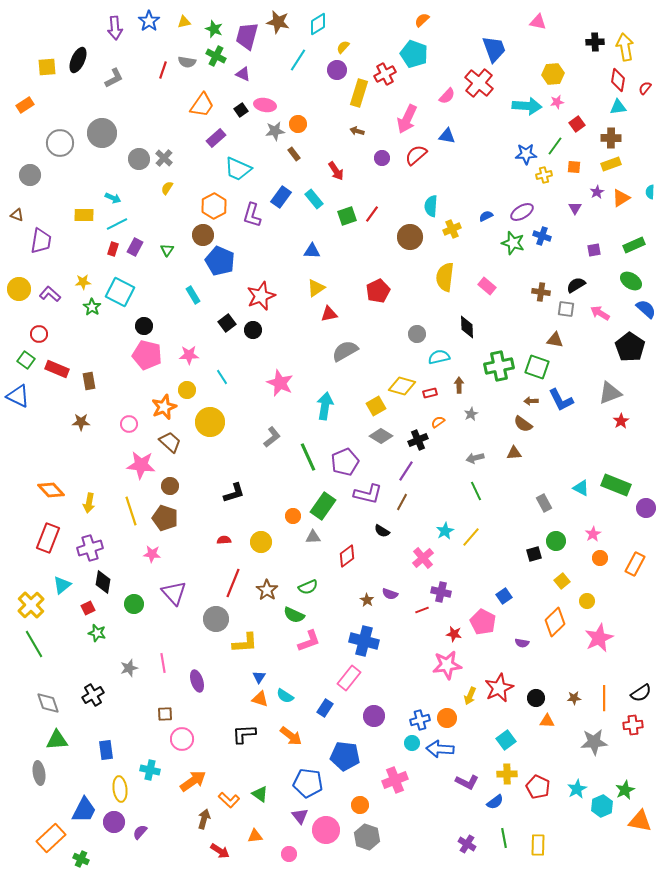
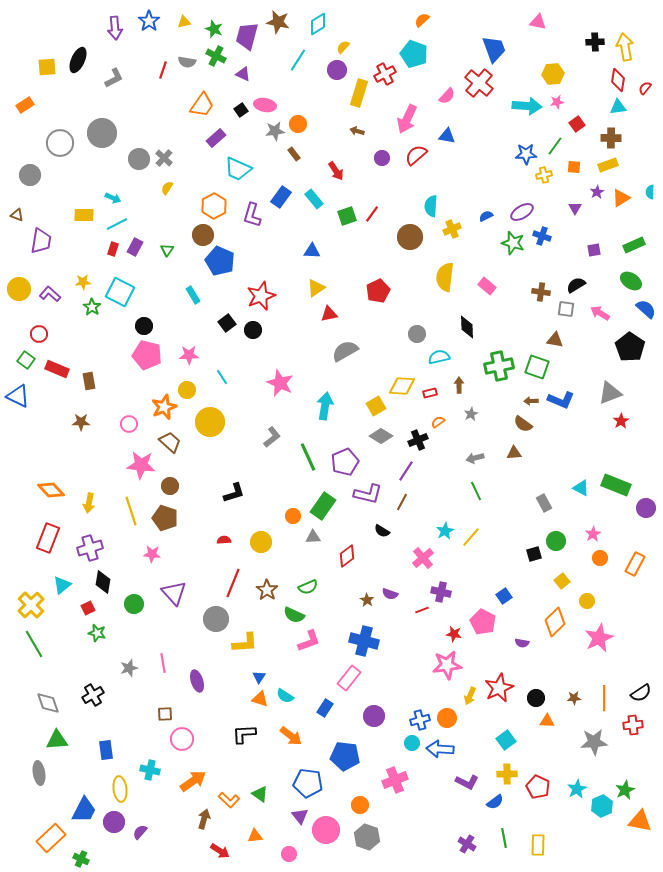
yellow rectangle at (611, 164): moved 3 px left, 1 px down
yellow diamond at (402, 386): rotated 12 degrees counterclockwise
blue L-shape at (561, 400): rotated 40 degrees counterclockwise
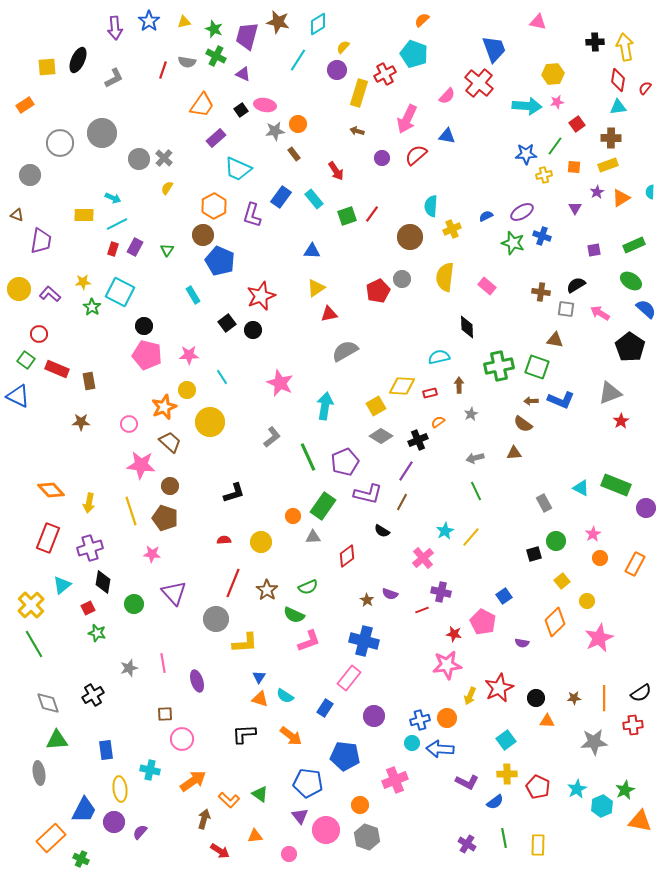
gray circle at (417, 334): moved 15 px left, 55 px up
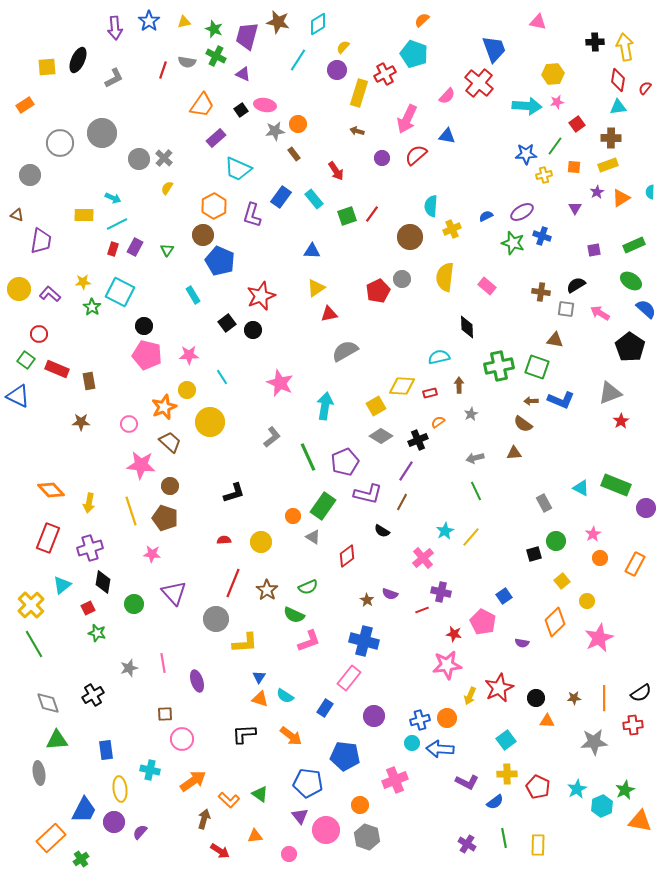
gray triangle at (313, 537): rotated 35 degrees clockwise
green cross at (81, 859): rotated 28 degrees clockwise
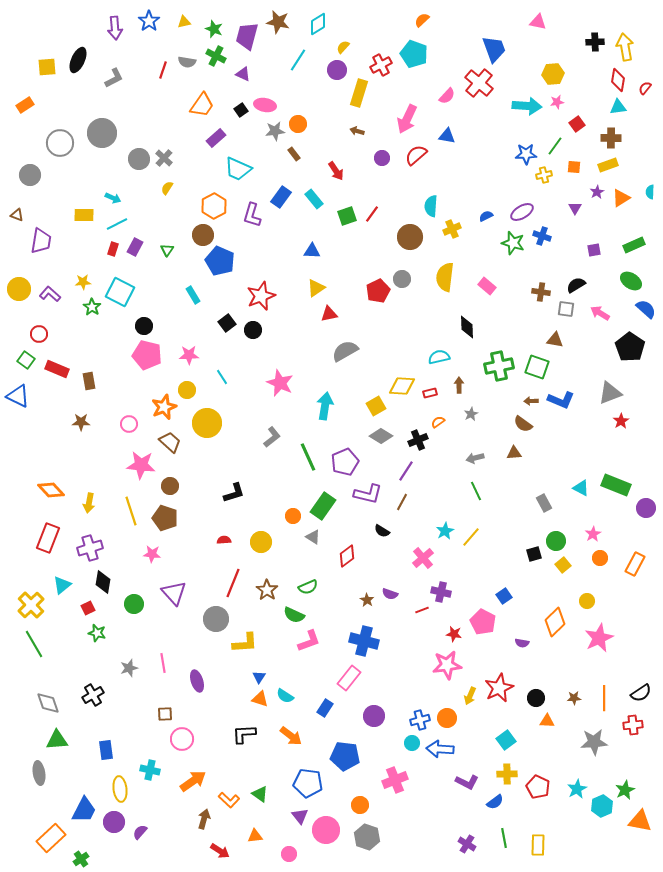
red cross at (385, 74): moved 4 px left, 9 px up
yellow circle at (210, 422): moved 3 px left, 1 px down
yellow square at (562, 581): moved 1 px right, 16 px up
